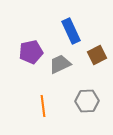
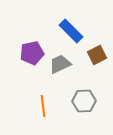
blue rectangle: rotated 20 degrees counterclockwise
purple pentagon: moved 1 px right, 1 px down
gray hexagon: moved 3 px left
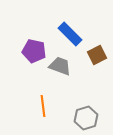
blue rectangle: moved 1 px left, 3 px down
purple pentagon: moved 2 px right, 2 px up; rotated 25 degrees clockwise
gray trapezoid: moved 2 px down; rotated 45 degrees clockwise
gray hexagon: moved 2 px right, 17 px down; rotated 15 degrees counterclockwise
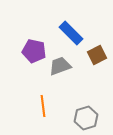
blue rectangle: moved 1 px right, 1 px up
gray trapezoid: rotated 40 degrees counterclockwise
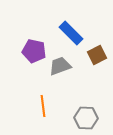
gray hexagon: rotated 20 degrees clockwise
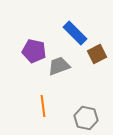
blue rectangle: moved 4 px right
brown square: moved 1 px up
gray trapezoid: moved 1 px left
gray hexagon: rotated 10 degrees clockwise
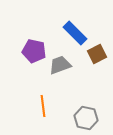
gray trapezoid: moved 1 px right, 1 px up
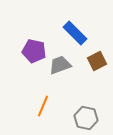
brown square: moved 7 px down
orange line: rotated 30 degrees clockwise
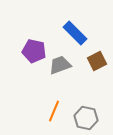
orange line: moved 11 px right, 5 px down
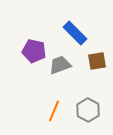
brown square: rotated 18 degrees clockwise
gray hexagon: moved 2 px right, 8 px up; rotated 15 degrees clockwise
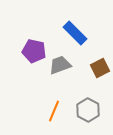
brown square: moved 3 px right, 7 px down; rotated 18 degrees counterclockwise
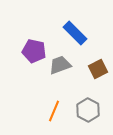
brown square: moved 2 px left, 1 px down
